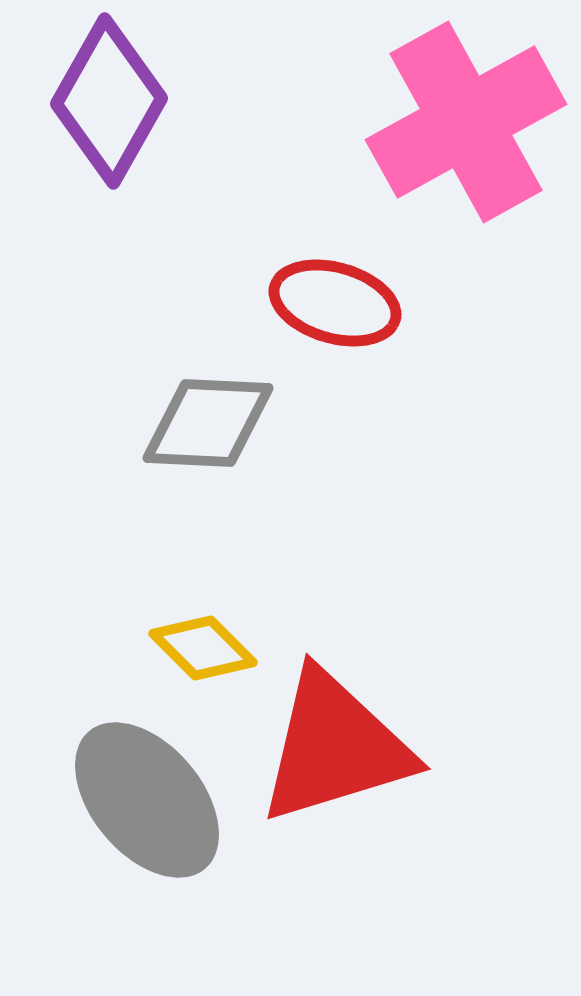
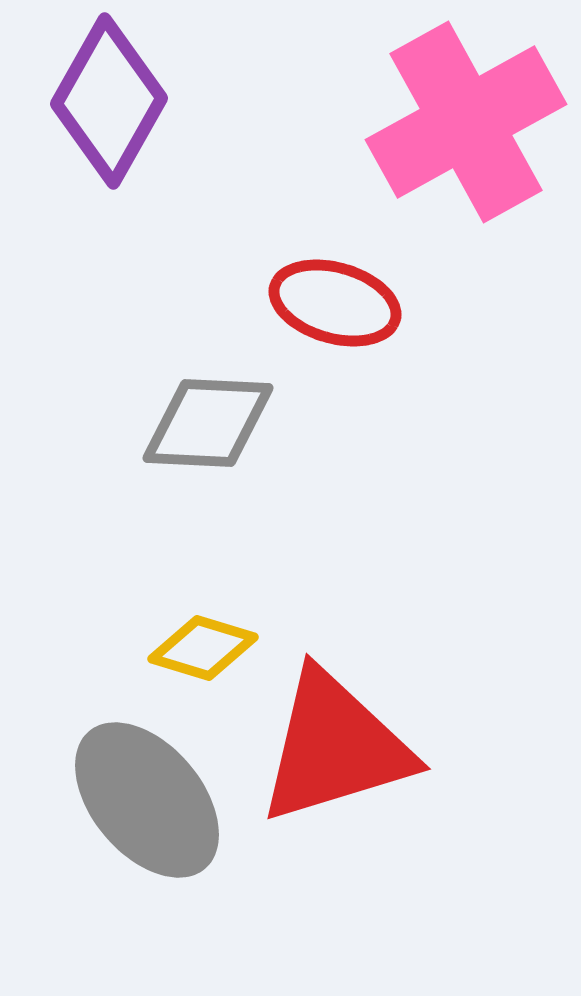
yellow diamond: rotated 28 degrees counterclockwise
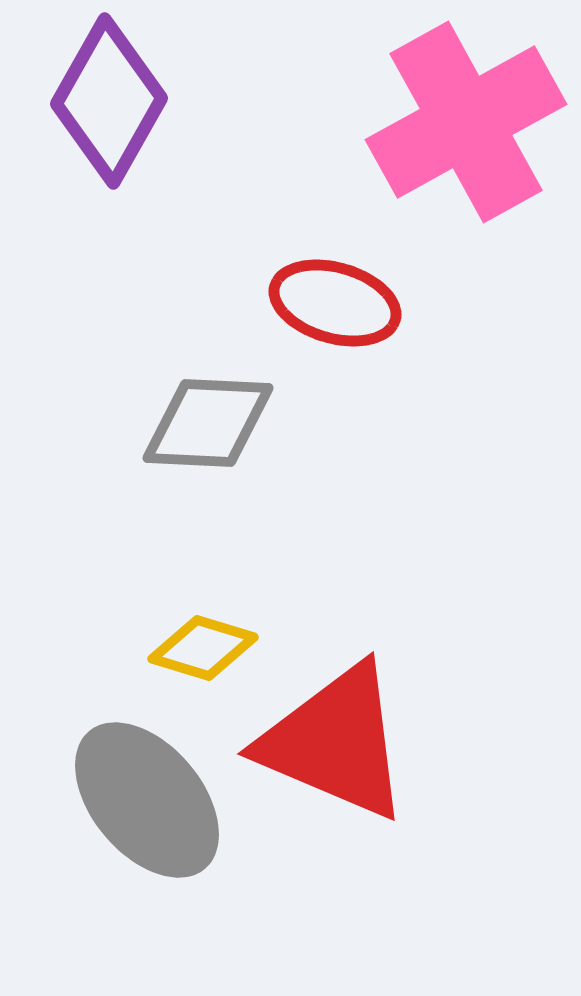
red triangle: moved 5 px up; rotated 40 degrees clockwise
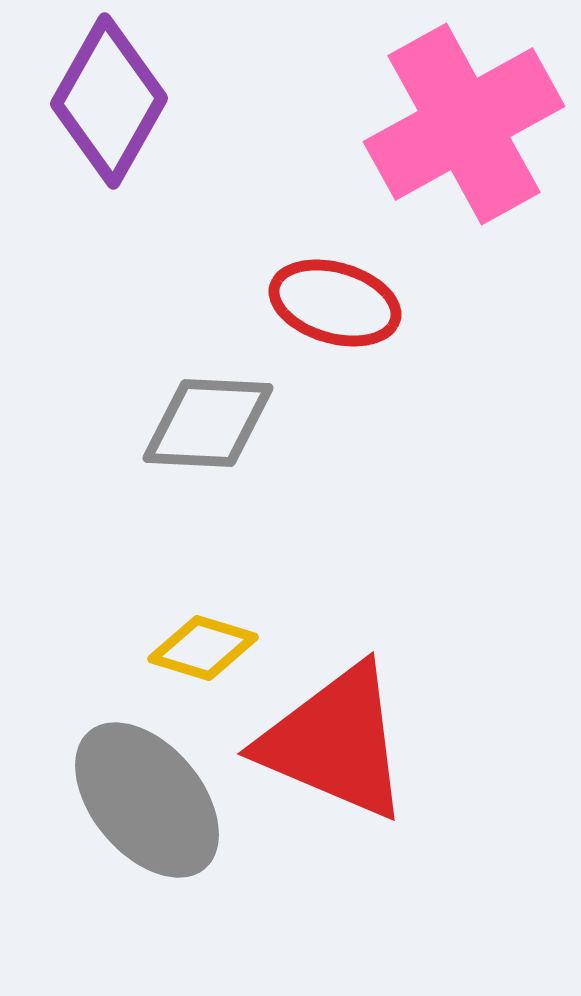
pink cross: moved 2 px left, 2 px down
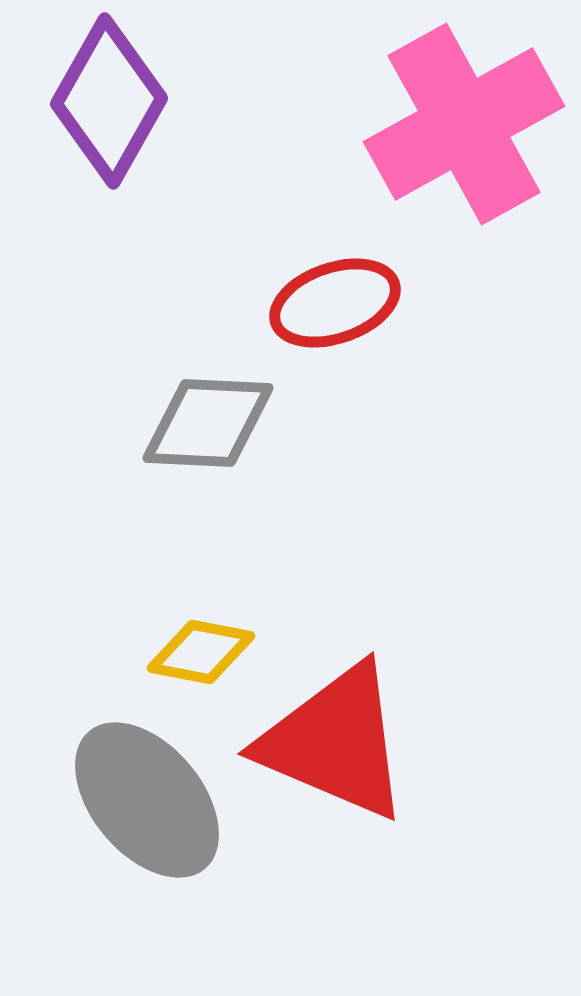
red ellipse: rotated 35 degrees counterclockwise
yellow diamond: moved 2 px left, 4 px down; rotated 6 degrees counterclockwise
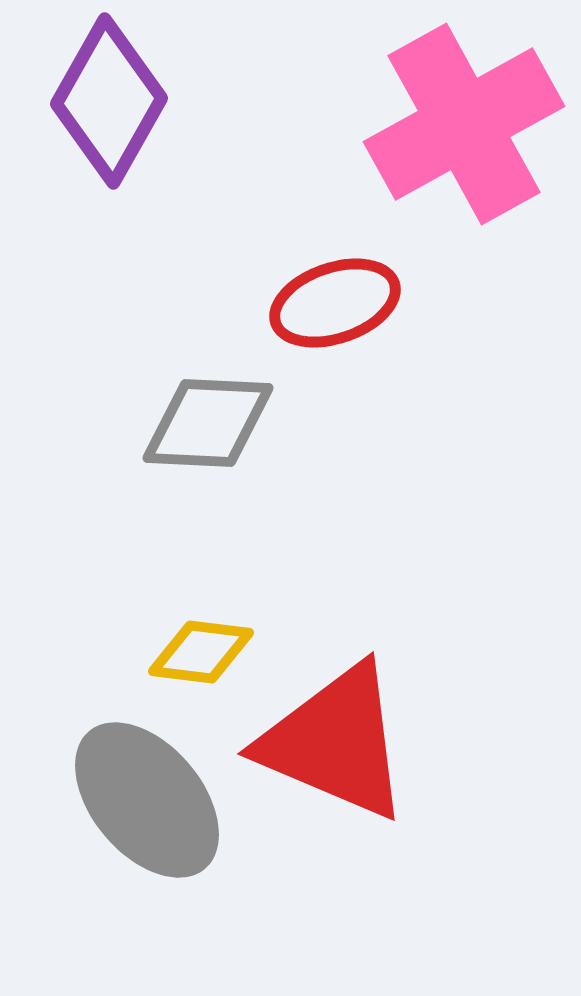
yellow diamond: rotated 4 degrees counterclockwise
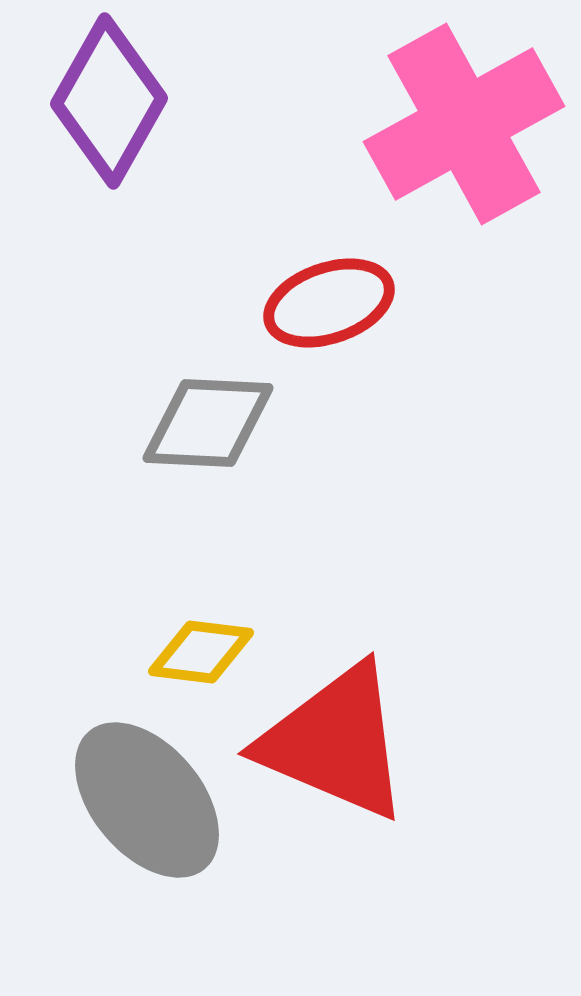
red ellipse: moved 6 px left
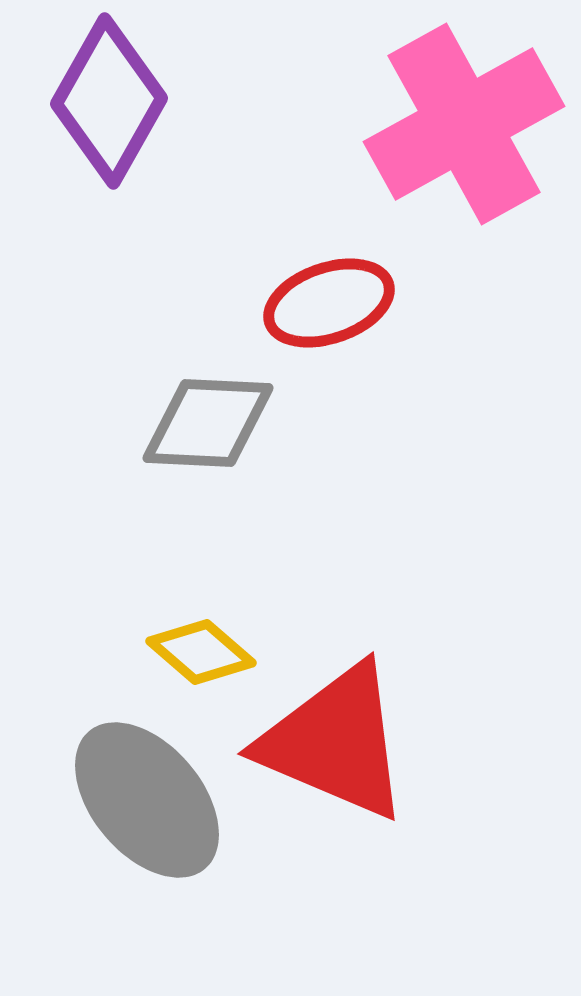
yellow diamond: rotated 34 degrees clockwise
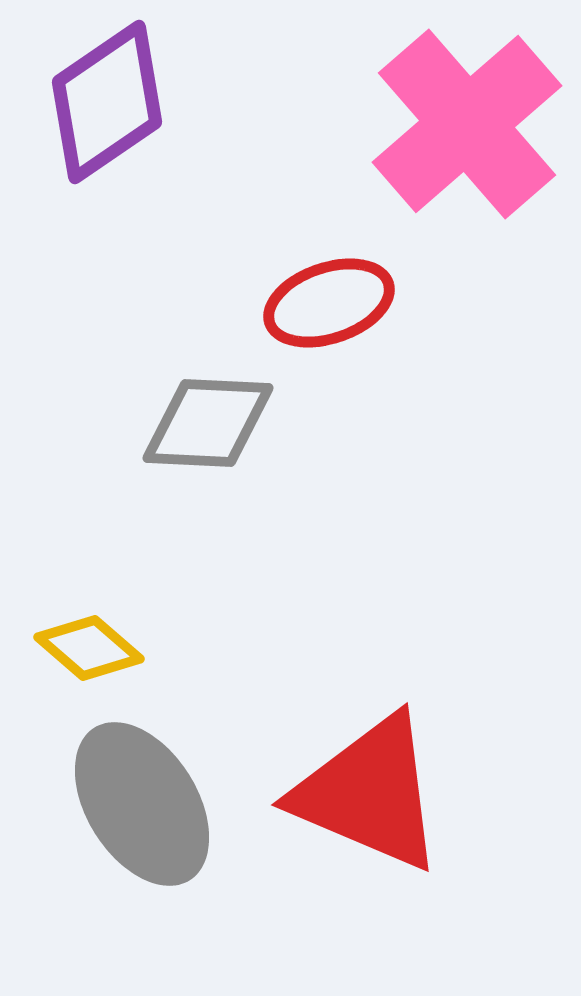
purple diamond: moved 2 px left, 1 px down; rotated 26 degrees clockwise
pink cross: moved 3 px right; rotated 12 degrees counterclockwise
yellow diamond: moved 112 px left, 4 px up
red triangle: moved 34 px right, 51 px down
gray ellipse: moved 5 px left, 4 px down; rotated 8 degrees clockwise
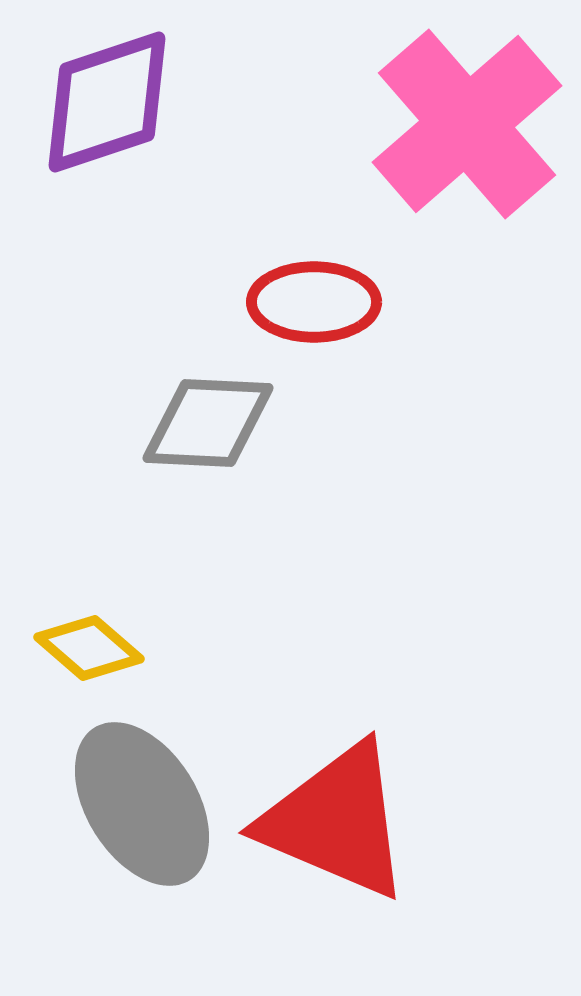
purple diamond: rotated 16 degrees clockwise
red ellipse: moved 15 px left, 1 px up; rotated 19 degrees clockwise
red triangle: moved 33 px left, 28 px down
